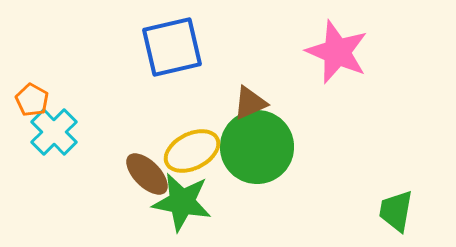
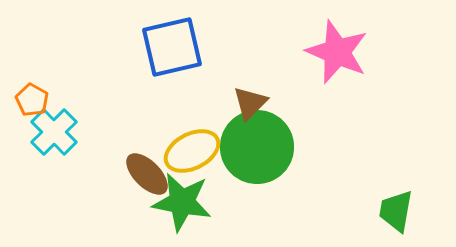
brown triangle: rotated 21 degrees counterclockwise
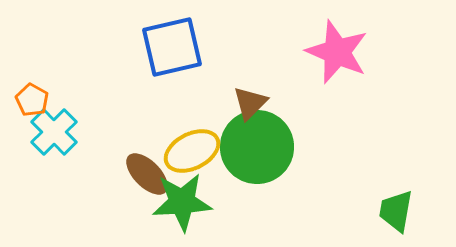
green star: rotated 14 degrees counterclockwise
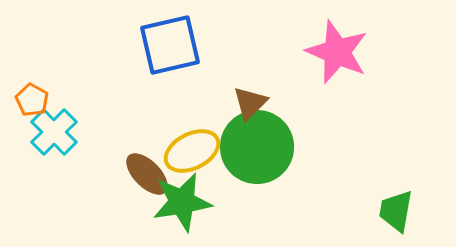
blue square: moved 2 px left, 2 px up
green star: rotated 6 degrees counterclockwise
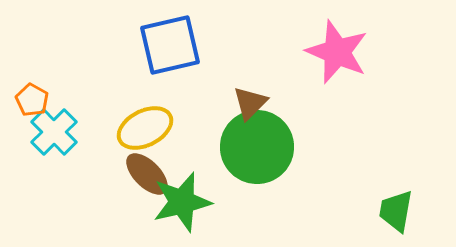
yellow ellipse: moved 47 px left, 23 px up
green star: rotated 4 degrees counterclockwise
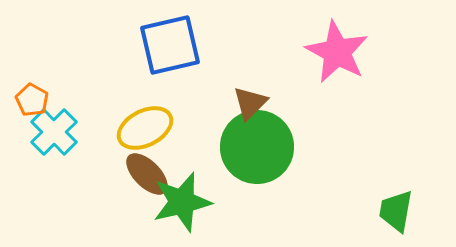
pink star: rotated 6 degrees clockwise
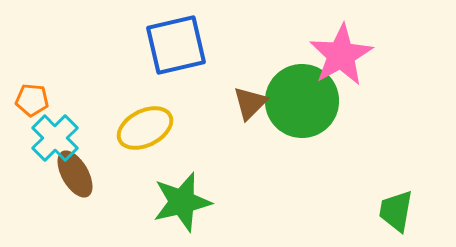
blue square: moved 6 px right
pink star: moved 4 px right, 3 px down; rotated 14 degrees clockwise
orange pentagon: rotated 24 degrees counterclockwise
cyan cross: moved 1 px right, 6 px down
green circle: moved 45 px right, 46 px up
brown ellipse: moved 72 px left; rotated 15 degrees clockwise
